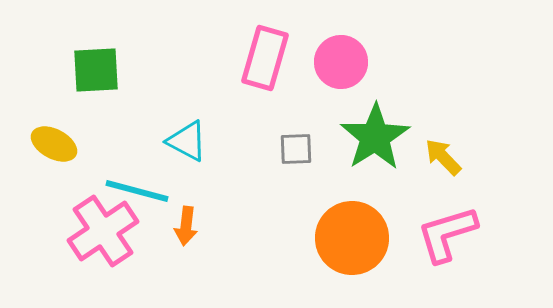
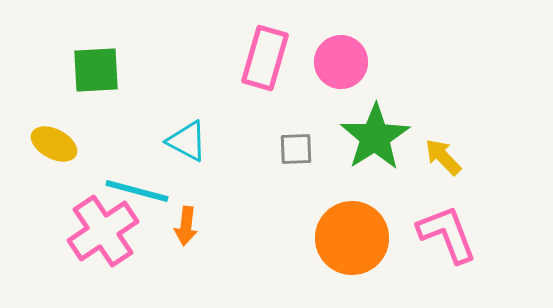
pink L-shape: rotated 86 degrees clockwise
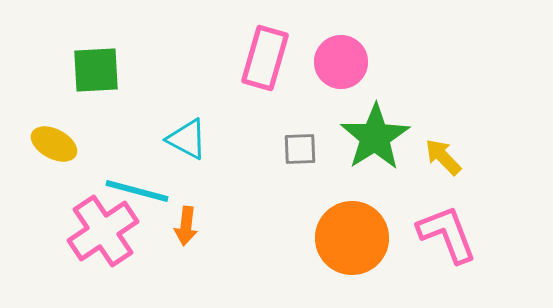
cyan triangle: moved 2 px up
gray square: moved 4 px right
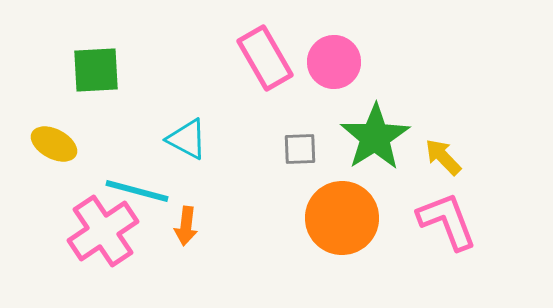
pink rectangle: rotated 46 degrees counterclockwise
pink circle: moved 7 px left
pink L-shape: moved 13 px up
orange circle: moved 10 px left, 20 px up
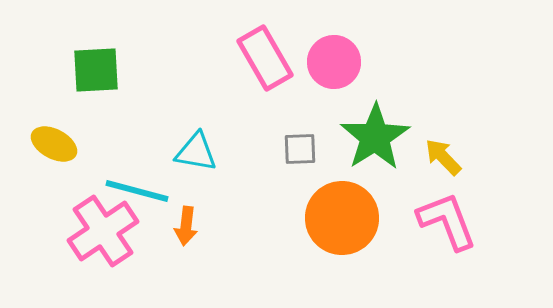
cyan triangle: moved 9 px right, 13 px down; rotated 18 degrees counterclockwise
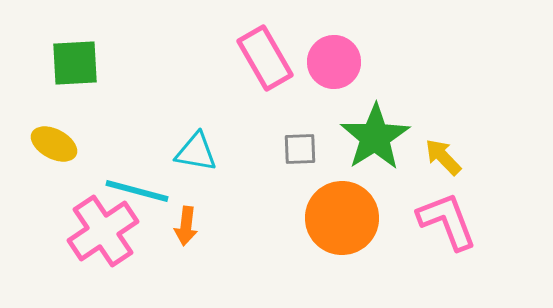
green square: moved 21 px left, 7 px up
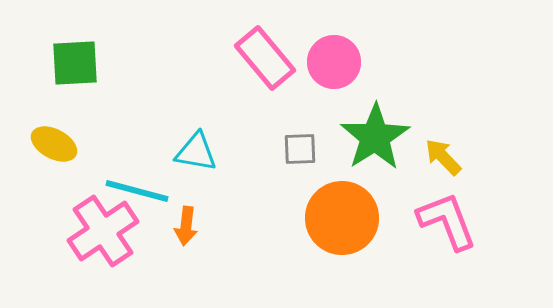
pink rectangle: rotated 10 degrees counterclockwise
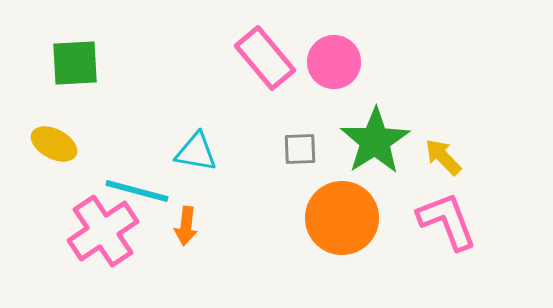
green star: moved 4 px down
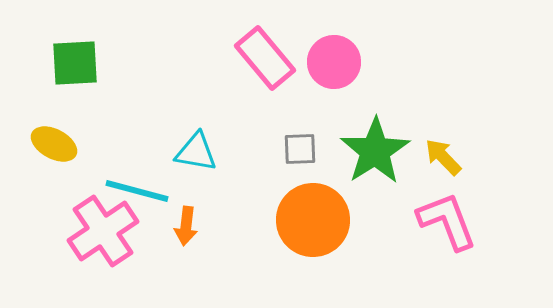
green star: moved 10 px down
orange circle: moved 29 px left, 2 px down
